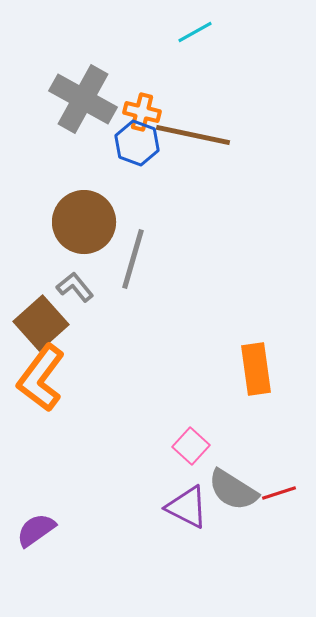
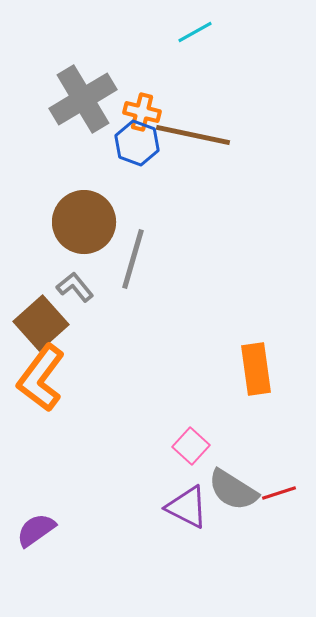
gray cross: rotated 30 degrees clockwise
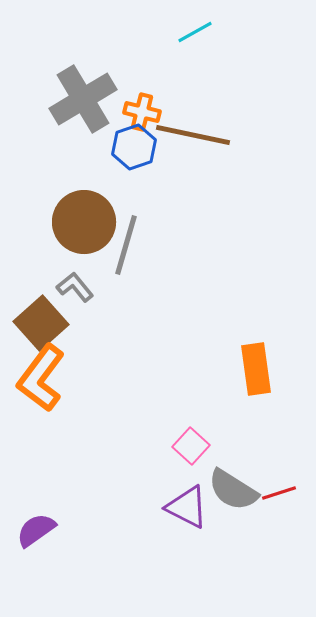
blue hexagon: moved 3 px left, 4 px down; rotated 21 degrees clockwise
gray line: moved 7 px left, 14 px up
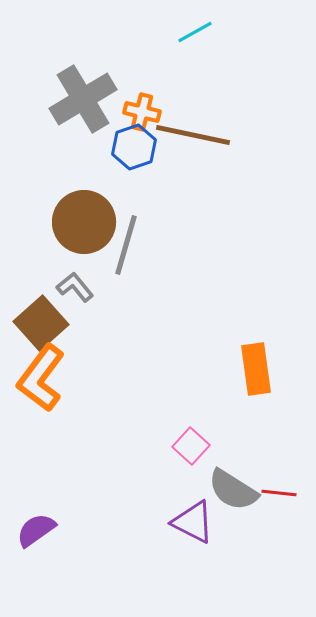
red line: rotated 24 degrees clockwise
purple triangle: moved 6 px right, 15 px down
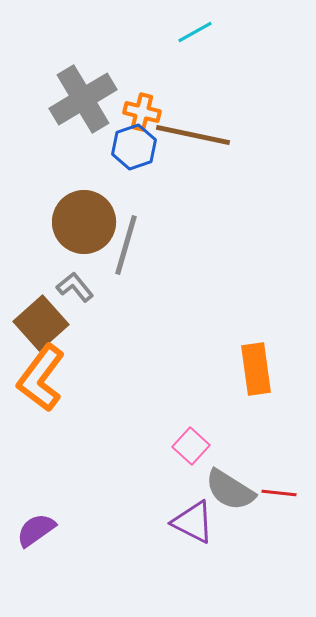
gray semicircle: moved 3 px left
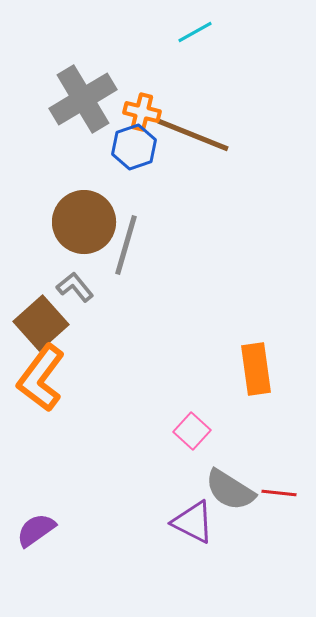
brown line: rotated 10 degrees clockwise
pink square: moved 1 px right, 15 px up
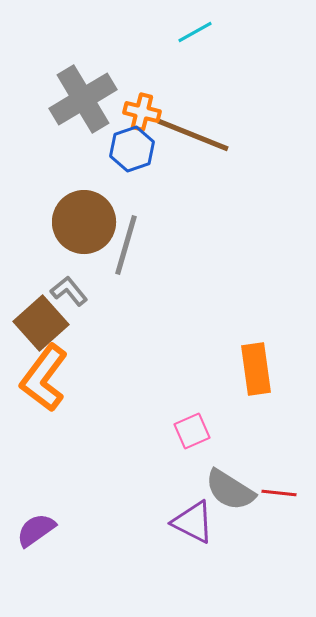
blue hexagon: moved 2 px left, 2 px down
gray L-shape: moved 6 px left, 4 px down
orange L-shape: moved 3 px right
pink square: rotated 24 degrees clockwise
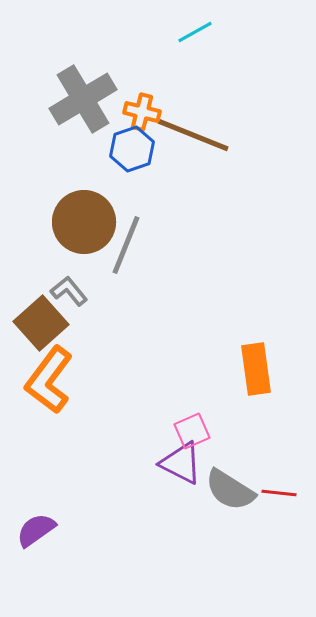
gray line: rotated 6 degrees clockwise
orange L-shape: moved 5 px right, 2 px down
purple triangle: moved 12 px left, 59 px up
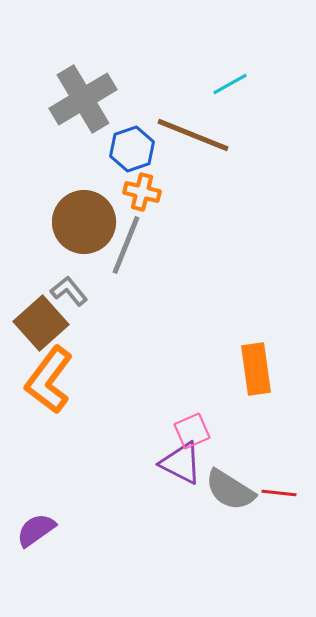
cyan line: moved 35 px right, 52 px down
orange cross: moved 80 px down
